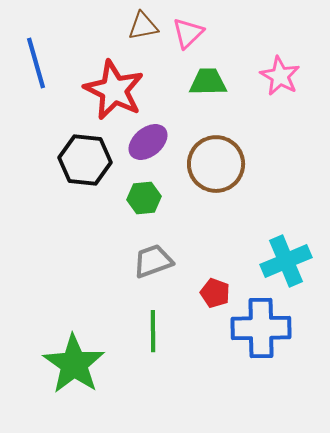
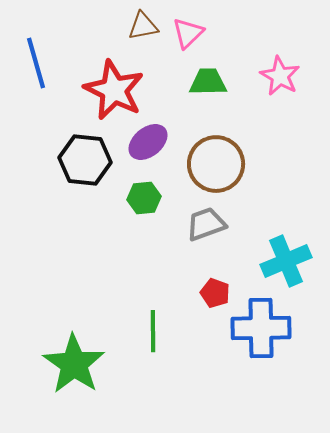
gray trapezoid: moved 53 px right, 37 px up
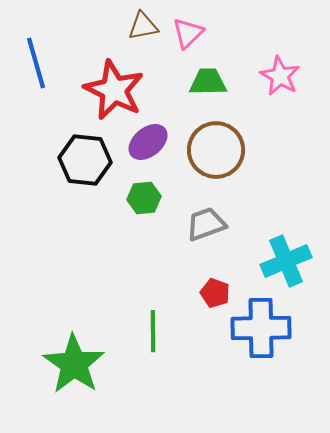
brown circle: moved 14 px up
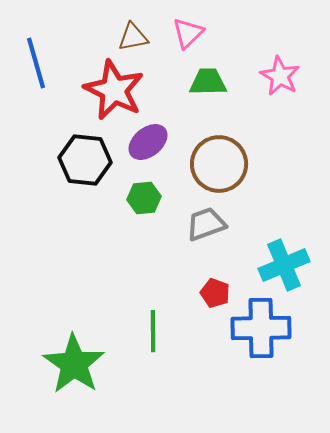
brown triangle: moved 10 px left, 11 px down
brown circle: moved 3 px right, 14 px down
cyan cross: moved 2 px left, 4 px down
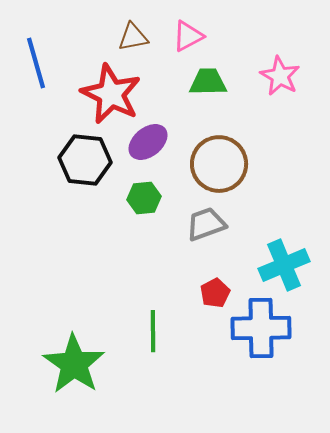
pink triangle: moved 3 px down; rotated 16 degrees clockwise
red star: moved 3 px left, 4 px down
red pentagon: rotated 24 degrees clockwise
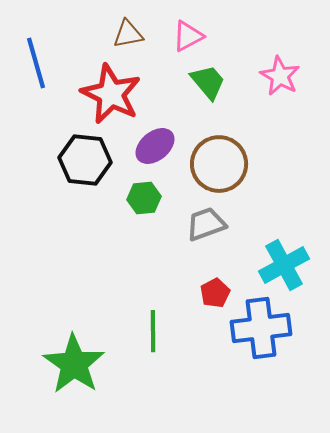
brown triangle: moved 5 px left, 3 px up
green trapezoid: rotated 51 degrees clockwise
purple ellipse: moved 7 px right, 4 px down
cyan cross: rotated 6 degrees counterclockwise
blue cross: rotated 6 degrees counterclockwise
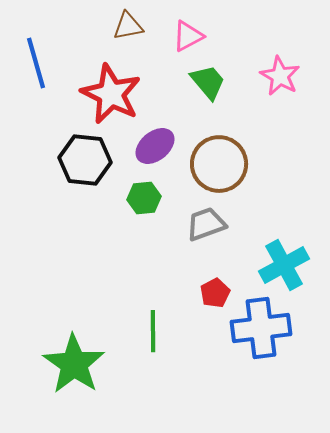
brown triangle: moved 8 px up
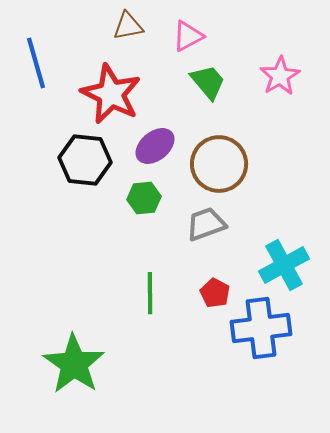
pink star: rotated 12 degrees clockwise
red pentagon: rotated 16 degrees counterclockwise
green line: moved 3 px left, 38 px up
